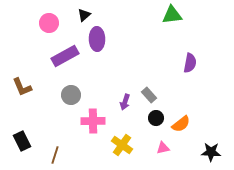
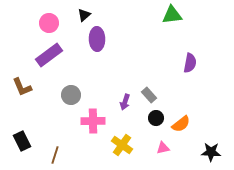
purple rectangle: moved 16 px left, 1 px up; rotated 8 degrees counterclockwise
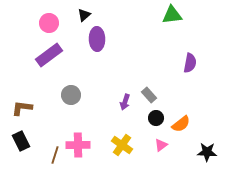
brown L-shape: moved 21 px down; rotated 120 degrees clockwise
pink cross: moved 15 px left, 24 px down
black rectangle: moved 1 px left
pink triangle: moved 2 px left, 3 px up; rotated 24 degrees counterclockwise
black star: moved 4 px left
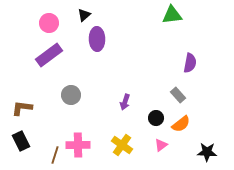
gray rectangle: moved 29 px right
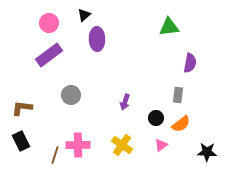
green triangle: moved 3 px left, 12 px down
gray rectangle: rotated 49 degrees clockwise
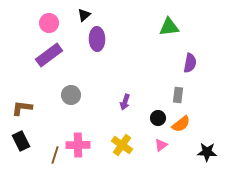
black circle: moved 2 px right
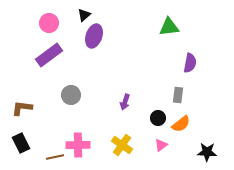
purple ellipse: moved 3 px left, 3 px up; rotated 20 degrees clockwise
black rectangle: moved 2 px down
brown line: moved 2 px down; rotated 60 degrees clockwise
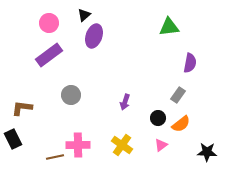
gray rectangle: rotated 28 degrees clockwise
black rectangle: moved 8 px left, 4 px up
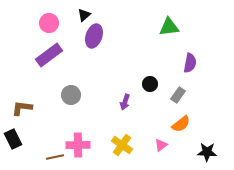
black circle: moved 8 px left, 34 px up
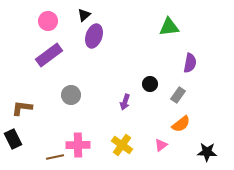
pink circle: moved 1 px left, 2 px up
